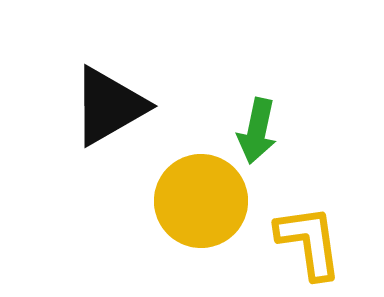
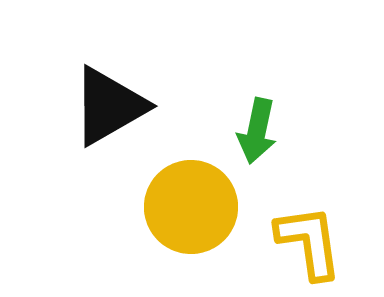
yellow circle: moved 10 px left, 6 px down
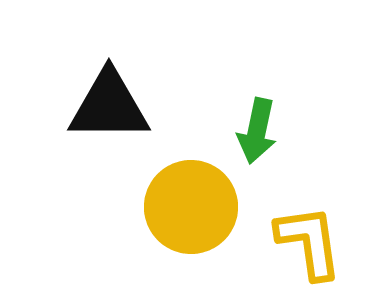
black triangle: rotated 30 degrees clockwise
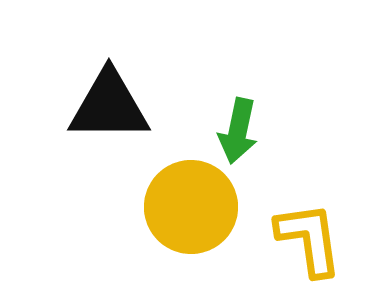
green arrow: moved 19 px left
yellow L-shape: moved 3 px up
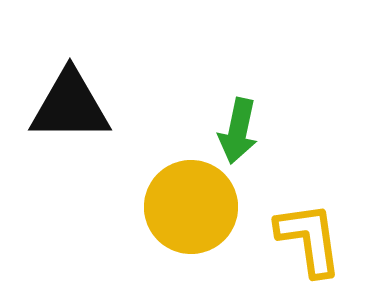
black triangle: moved 39 px left
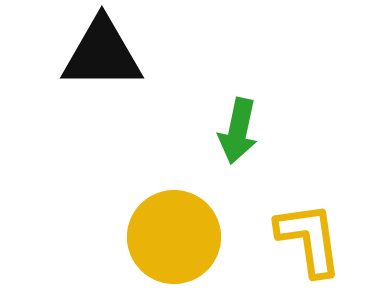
black triangle: moved 32 px right, 52 px up
yellow circle: moved 17 px left, 30 px down
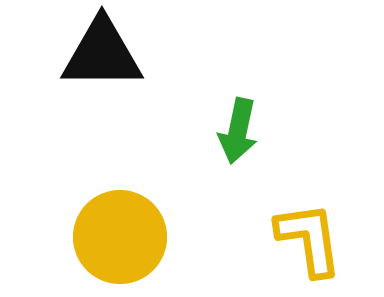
yellow circle: moved 54 px left
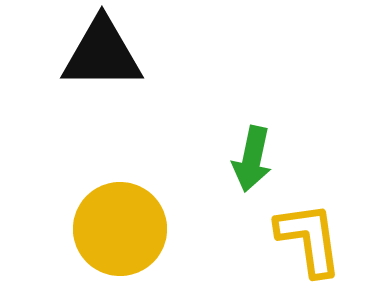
green arrow: moved 14 px right, 28 px down
yellow circle: moved 8 px up
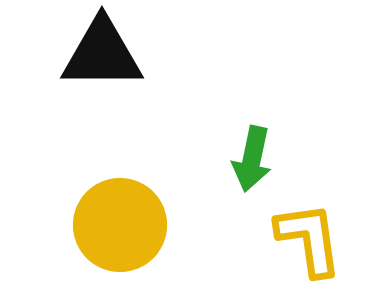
yellow circle: moved 4 px up
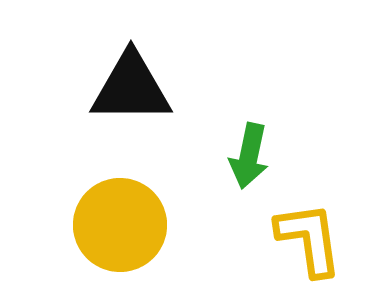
black triangle: moved 29 px right, 34 px down
green arrow: moved 3 px left, 3 px up
